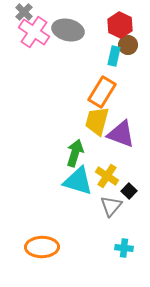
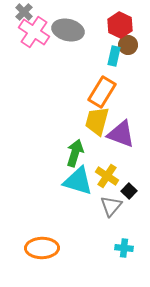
orange ellipse: moved 1 px down
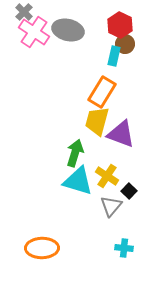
brown circle: moved 3 px left, 1 px up
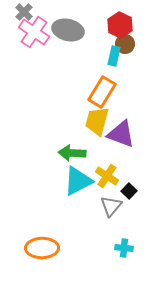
green arrow: moved 3 px left; rotated 104 degrees counterclockwise
cyan triangle: rotated 44 degrees counterclockwise
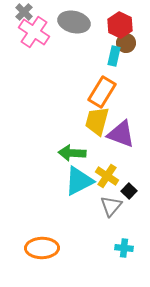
gray ellipse: moved 6 px right, 8 px up
brown circle: moved 1 px right, 1 px up
cyan triangle: moved 1 px right
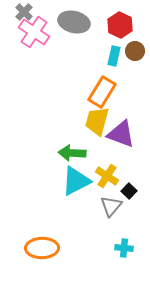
brown circle: moved 9 px right, 8 px down
cyan triangle: moved 3 px left
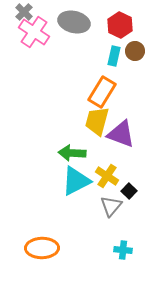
cyan cross: moved 1 px left, 2 px down
